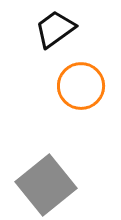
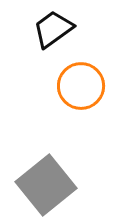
black trapezoid: moved 2 px left
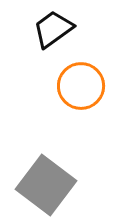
gray square: rotated 14 degrees counterclockwise
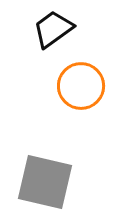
gray square: moved 1 px left, 3 px up; rotated 24 degrees counterclockwise
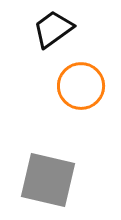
gray square: moved 3 px right, 2 px up
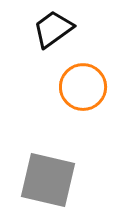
orange circle: moved 2 px right, 1 px down
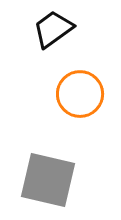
orange circle: moved 3 px left, 7 px down
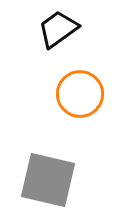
black trapezoid: moved 5 px right
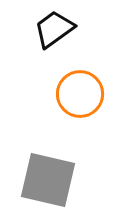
black trapezoid: moved 4 px left
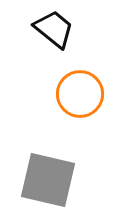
black trapezoid: rotated 75 degrees clockwise
